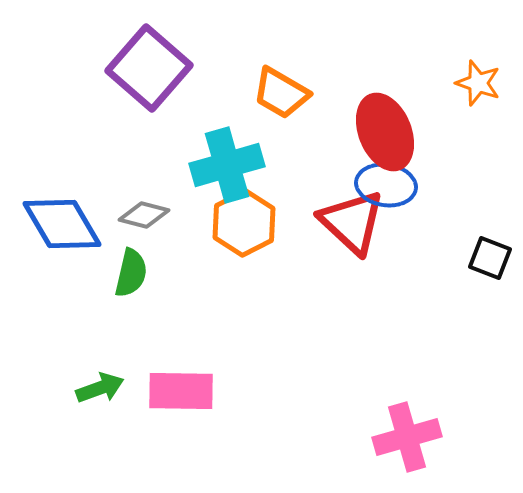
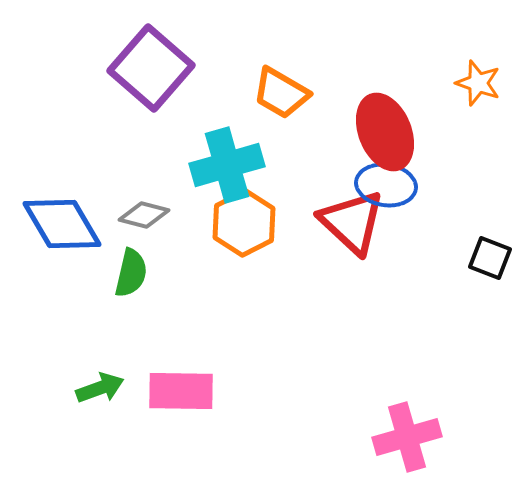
purple square: moved 2 px right
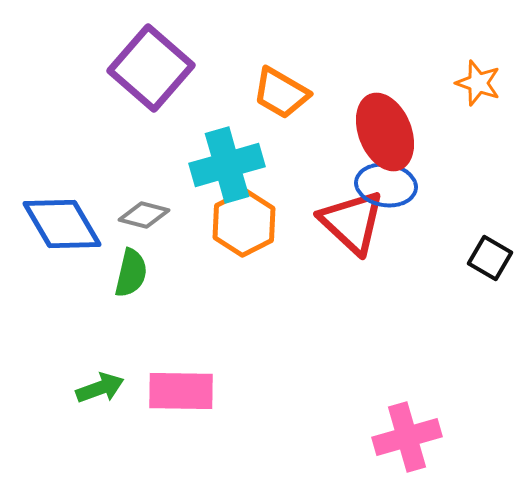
black square: rotated 9 degrees clockwise
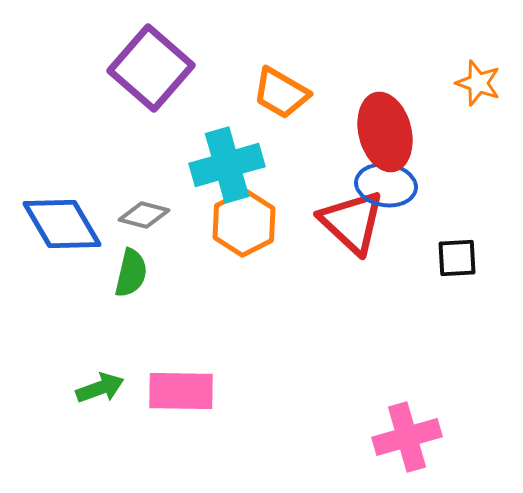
red ellipse: rotated 8 degrees clockwise
black square: moved 33 px left; rotated 33 degrees counterclockwise
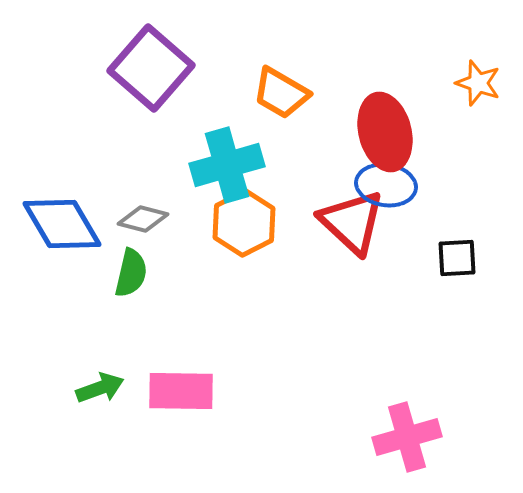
gray diamond: moved 1 px left, 4 px down
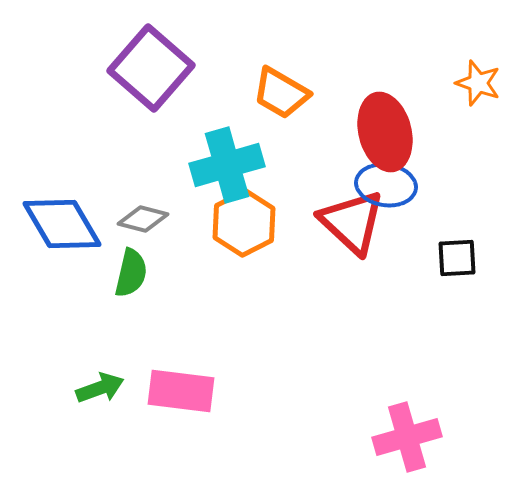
pink rectangle: rotated 6 degrees clockwise
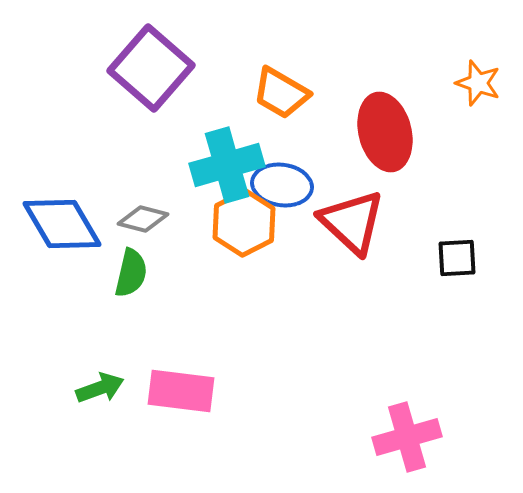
blue ellipse: moved 104 px left
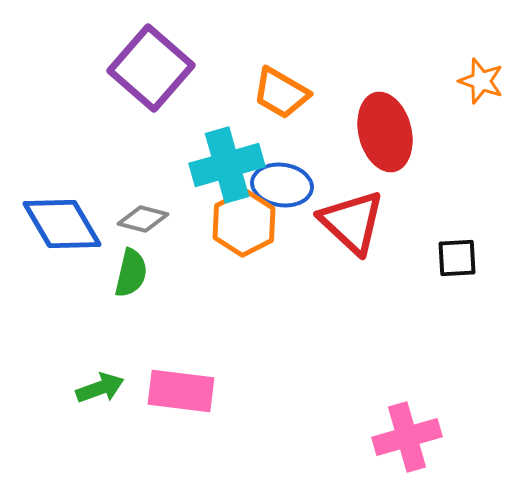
orange star: moved 3 px right, 2 px up
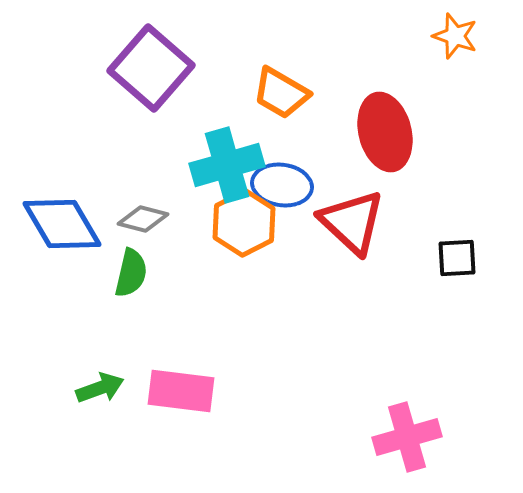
orange star: moved 26 px left, 45 px up
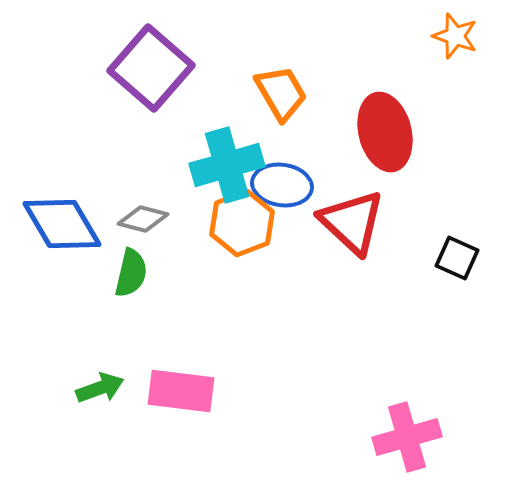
orange trapezoid: rotated 150 degrees counterclockwise
orange hexagon: moved 2 px left; rotated 6 degrees clockwise
black square: rotated 27 degrees clockwise
